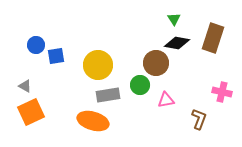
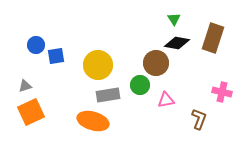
gray triangle: rotated 48 degrees counterclockwise
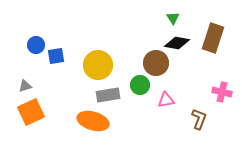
green triangle: moved 1 px left, 1 px up
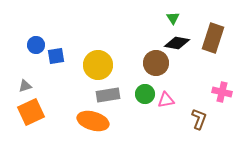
green circle: moved 5 px right, 9 px down
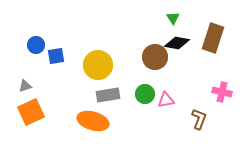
brown circle: moved 1 px left, 6 px up
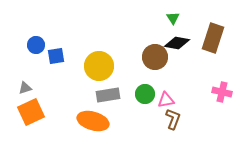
yellow circle: moved 1 px right, 1 px down
gray triangle: moved 2 px down
brown L-shape: moved 26 px left
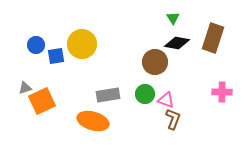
brown circle: moved 5 px down
yellow circle: moved 17 px left, 22 px up
pink cross: rotated 12 degrees counterclockwise
pink triangle: rotated 30 degrees clockwise
orange square: moved 11 px right, 11 px up
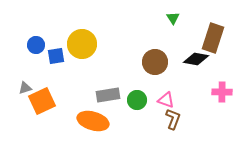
black diamond: moved 19 px right, 16 px down
green circle: moved 8 px left, 6 px down
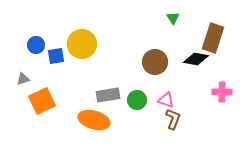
gray triangle: moved 2 px left, 9 px up
orange ellipse: moved 1 px right, 1 px up
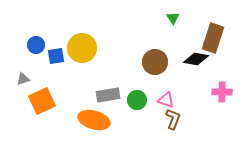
yellow circle: moved 4 px down
